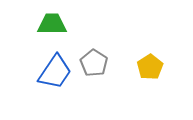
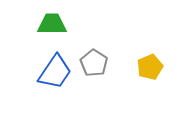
yellow pentagon: rotated 10 degrees clockwise
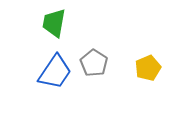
green trapezoid: moved 2 px right, 1 px up; rotated 80 degrees counterclockwise
yellow pentagon: moved 2 px left, 1 px down
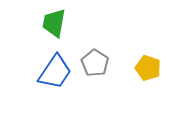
gray pentagon: moved 1 px right
yellow pentagon: rotated 30 degrees counterclockwise
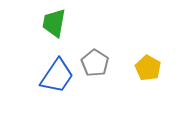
yellow pentagon: rotated 10 degrees clockwise
blue trapezoid: moved 2 px right, 4 px down
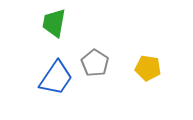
yellow pentagon: rotated 20 degrees counterclockwise
blue trapezoid: moved 1 px left, 2 px down
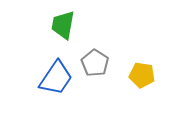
green trapezoid: moved 9 px right, 2 px down
yellow pentagon: moved 6 px left, 7 px down
